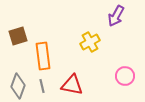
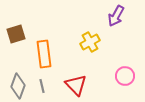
brown square: moved 2 px left, 2 px up
orange rectangle: moved 1 px right, 2 px up
red triangle: moved 4 px right; rotated 35 degrees clockwise
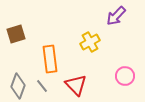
purple arrow: rotated 15 degrees clockwise
orange rectangle: moved 6 px right, 5 px down
gray line: rotated 24 degrees counterclockwise
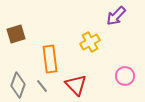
gray diamond: moved 1 px up
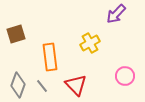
purple arrow: moved 2 px up
yellow cross: moved 1 px down
orange rectangle: moved 2 px up
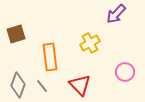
pink circle: moved 4 px up
red triangle: moved 4 px right
